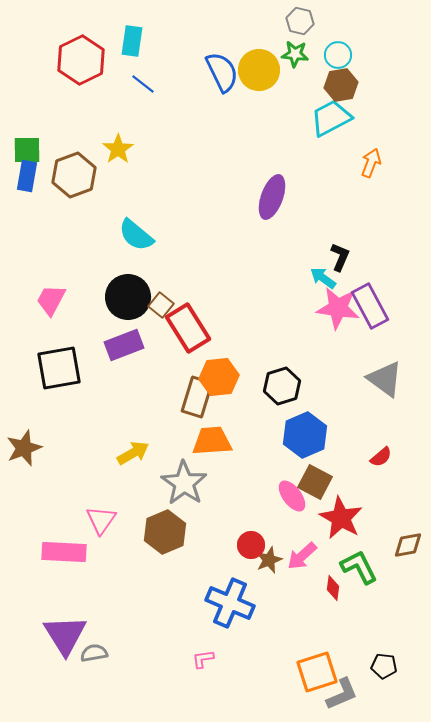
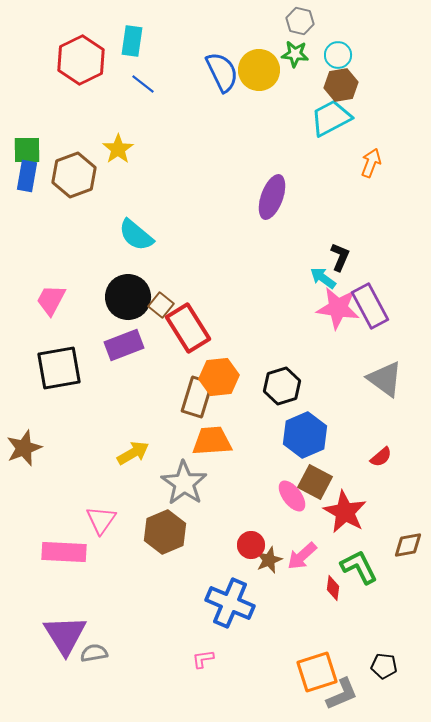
red star at (341, 518): moved 4 px right, 6 px up
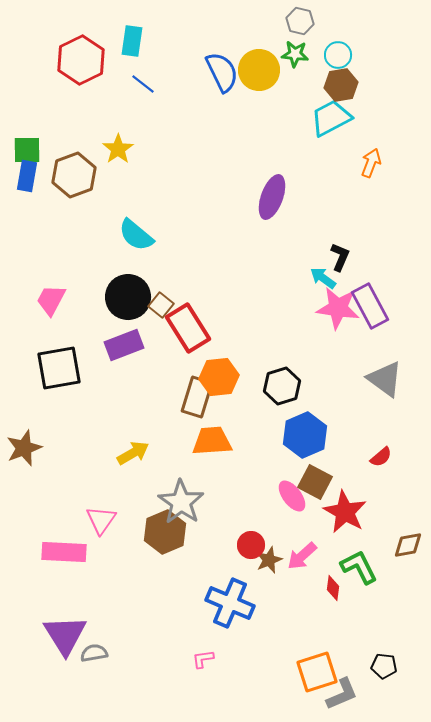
gray star at (184, 483): moved 3 px left, 19 px down
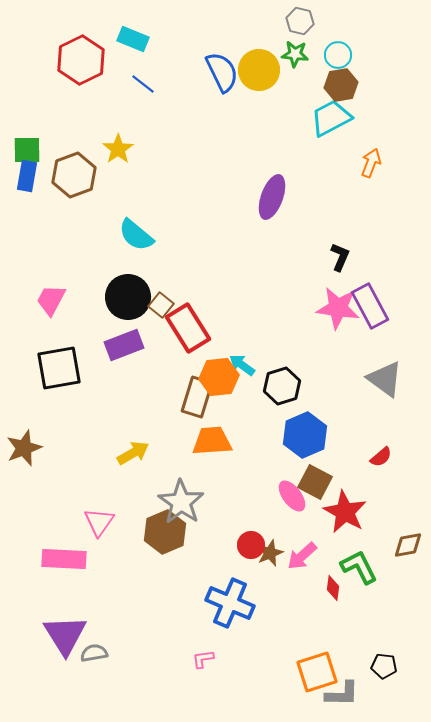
cyan rectangle at (132, 41): moved 1 px right, 2 px up; rotated 76 degrees counterclockwise
cyan arrow at (323, 278): moved 81 px left, 87 px down
pink triangle at (101, 520): moved 2 px left, 2 px down
pink rectangle at (64, 552): moved 7 px down
brown star at (269, 560): moved 1 px right, 7 px up
gray L-shape at (342, 694): rotated 24 degrees clockwise
